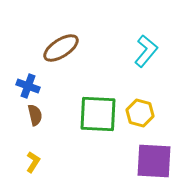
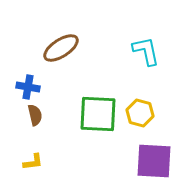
cyan L-shape: rotated 52 degrees counterclockwise
blue cross: moved 1 px down; rotated 10 degrees counterclockwise
yellow L-shape: rotated 50 degrees clockwise
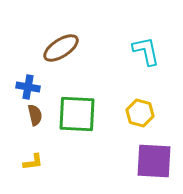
green square: moved 21 px left
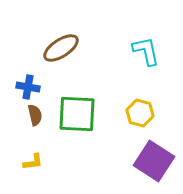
purple square: rotated 30 degrees clockwise
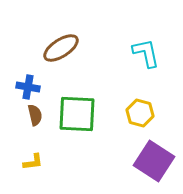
cyan L-shape: moved 2 px down
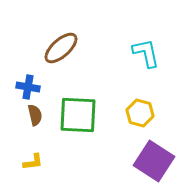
brown ellipse: rotated 9 degrees counterclockwise
green square: moved 1 px right, 1 px down
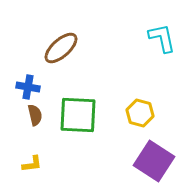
cyan L-shape: moved 16 px right, 15 px up
yellow L-shape: moved 1 px left, 2 px down
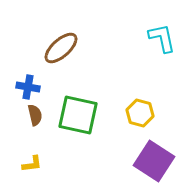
green square: rotated 9 degrees clockwise
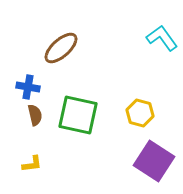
cyan L-shape: rotated 24 degrees counterclockwise
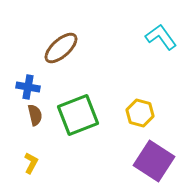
cyan L-shape: moved 1 px left, 1 px up
green square: rotated 33 degrees counterclockwise
yellow L-shape: moved 1 px left, 1 px up; rotated 55 degrees counterclockwise
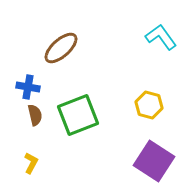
yellow hexagon: moved 9 px right, 8 px up
